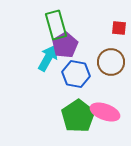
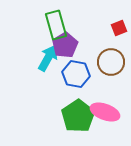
red square: rotated 28 degrees counterclockwise
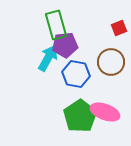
purple pentagon: rotated 25 degrees clockwise
green pentagon: moved 2 px right
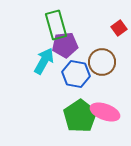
red square: rotated 14 degrees counterclockwise
cyan arrow: moved 4 px left, 3 px down
brown circle: moved 9 px left
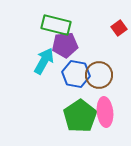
green rectangle: rotated 60 degrees counterclockwise
brown circle: moved 3 px left, 13 px down
pink ellipse: rotated 64 degrees clockwise
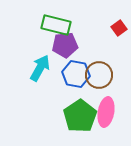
cyan arrow: moved 4 px left, 7 px down
pink ellipse: moved 1 px right; rotated 16 degrees clockwise
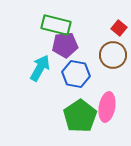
red square: rotated 14 degrees counterclockwise
brown circle: moved 14 px right, 20 px up
pink ellipse: moved 1 px right, 5 px up
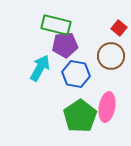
brown circle: moved 2 px left, 1 px down
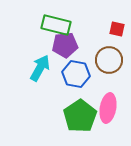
red square: moved 2 px left, 1 px down; rotated 28 degrees counterclockwise
brown circle: moved 2 px left, 4 px down
pink ellipse: moved 1 px right, 1 px down
